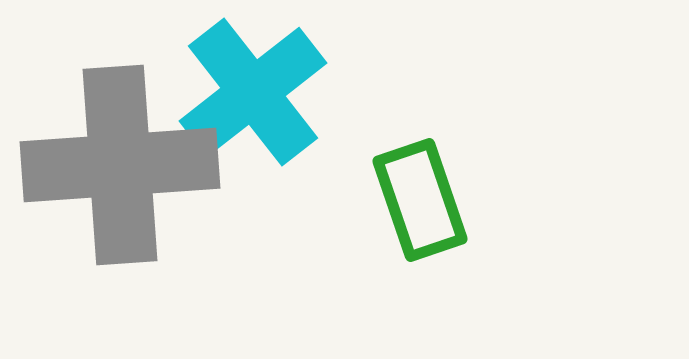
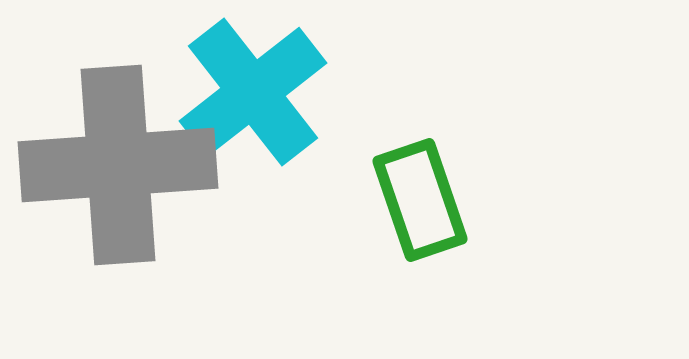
gray cross: moved 2 px left
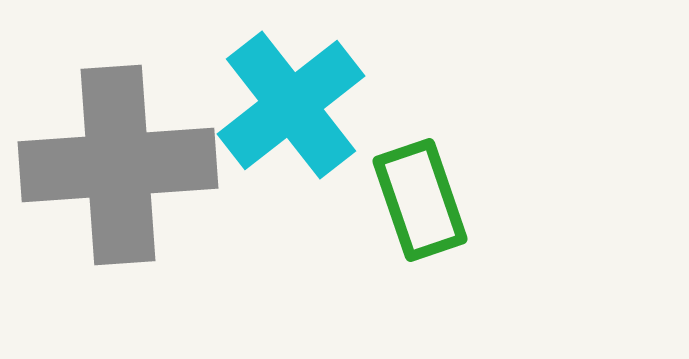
cyan cross: moved 38 px right, 13 px down
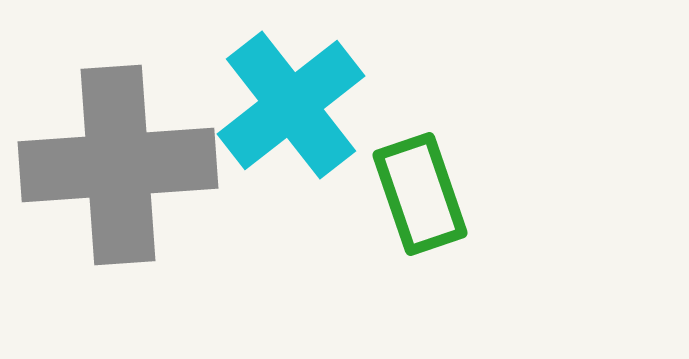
green rectangle: moved 6 px up
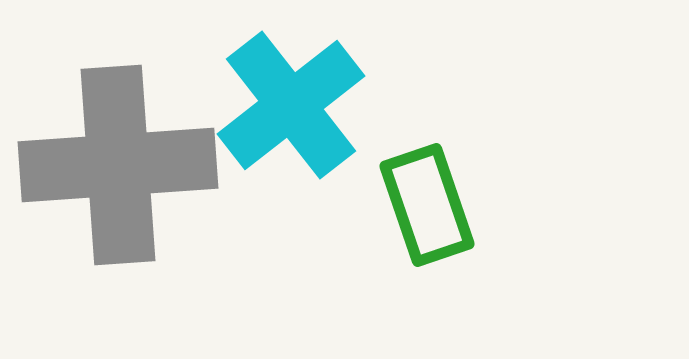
green rectangle: moved 7 px right, 11 px down
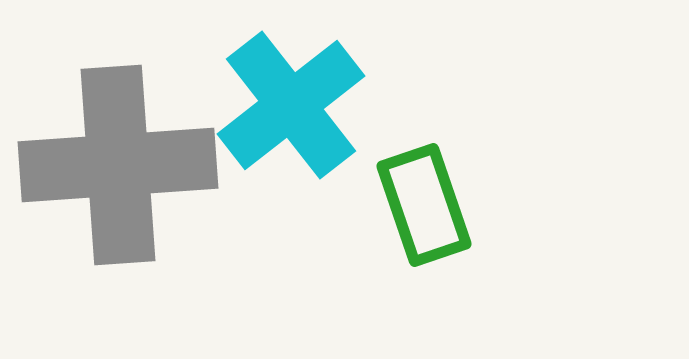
green rectangle: moved 3 px left
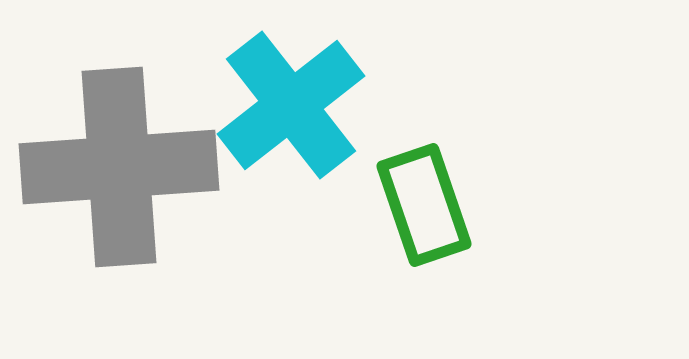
gray cross: moved 1 px right, 2 px down
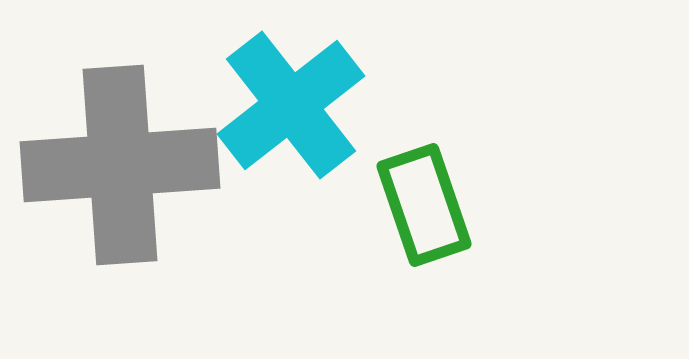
gray cross: moved 1 px right, 2 px up
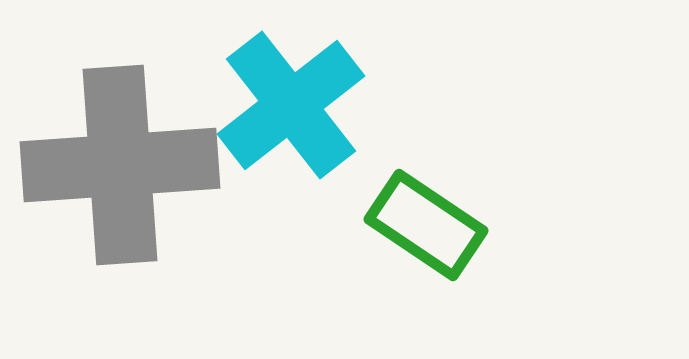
green rectangle: moved 2 px right, 20 px down; rotated 37 degrees counterclockwise
